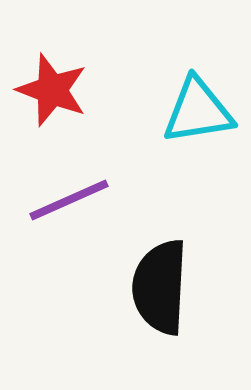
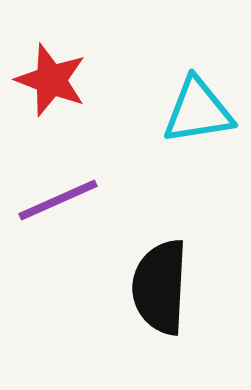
red star: moved 1 px left, 10 px up
purple line: moved 11 px left
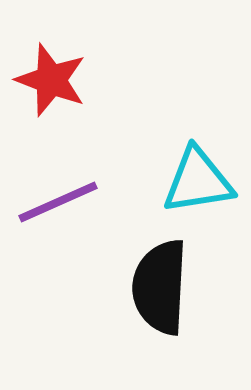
cyan triangle: moved 70 px down
purple line: moved 2 px down
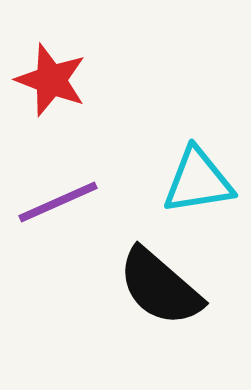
black semicircle: rotated 52 degrees counterclockwise
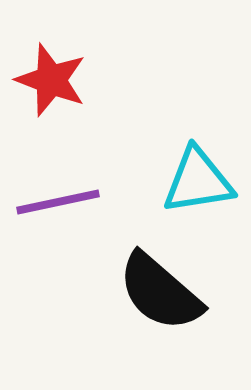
purple line: rotated 12 degrees clockwise
black semicircle: moved 5 px down
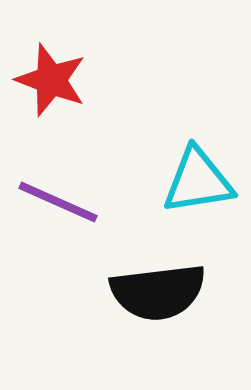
purple line: rotated 36 degrees clockwise
black semicircle: moved 2 px left; rotated 48 degrees counterclockwise
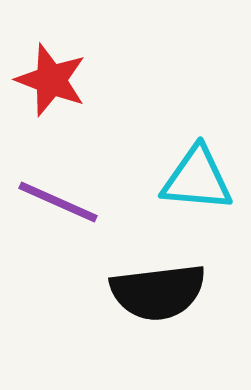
cyan triangle: moved 1 px left, 2 px up; rotated 14 degrees clockwise
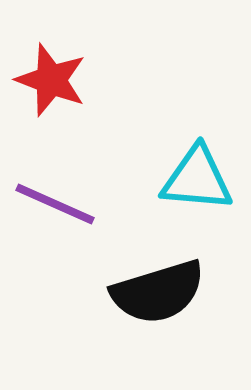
purple line: moved 3 px left, 2 px down
black semicircle: rotated 10 degrees counterclockwise
